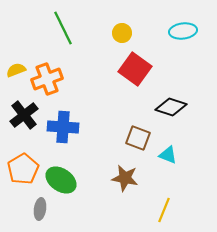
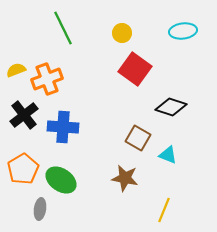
brown square: rotated 10 degrees clockwise
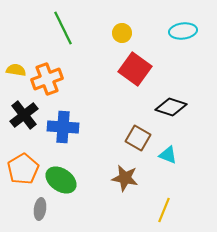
yellow semicircle: rotated 30 degrees clockwise
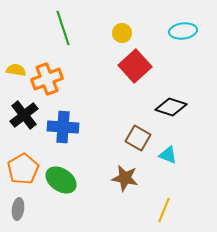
green line: rotated 8 degrees clockwise
red square: moved 3 px up; rotated 12 degrees clockwise
gray ellipse: moved 22 px left
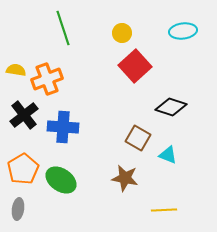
yellow line: rotated 65 degrees clockwise
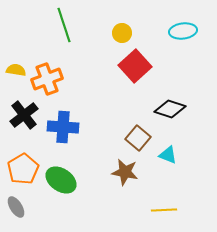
green line: moved 1 px right, 3 px up
black diamond: moved 1 px left, 2 px down
brown square: rotated 10 degrees clockwise
brown star: moved 6 px up
gray ellipse: moved 2 px left, 2 px up; rotated 40 degrees counterclockwise
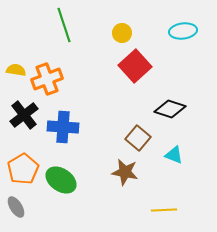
cyan triangle: moved 6 px right
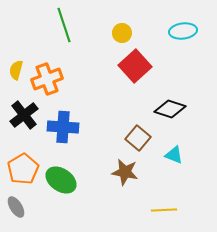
yellow semicircle: rotated 84 degrees counterclockwise
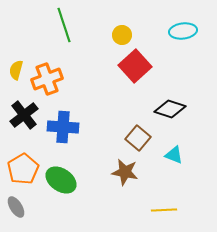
yellow circle: moved 2 px down
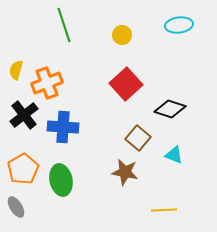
cyan ellipse: moved 4 px left, 6 px up
red square: moved 9 px left, 18 px down
orange cross: moved 4 px down
green ellipse: rotated 44 degrees clockwise
